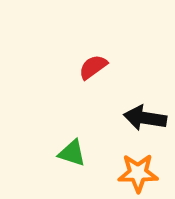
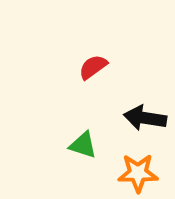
green triangle: moved 11 px right, 8 px up
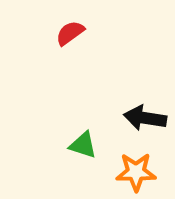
red semicircle: moved 23 px left, 34 px up
orange star: moved 2 px left, 1 px up
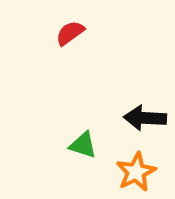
black arrow: rotated 6 degrees counterclockwise
orange star: rotated 27 degrees counterclockwise
